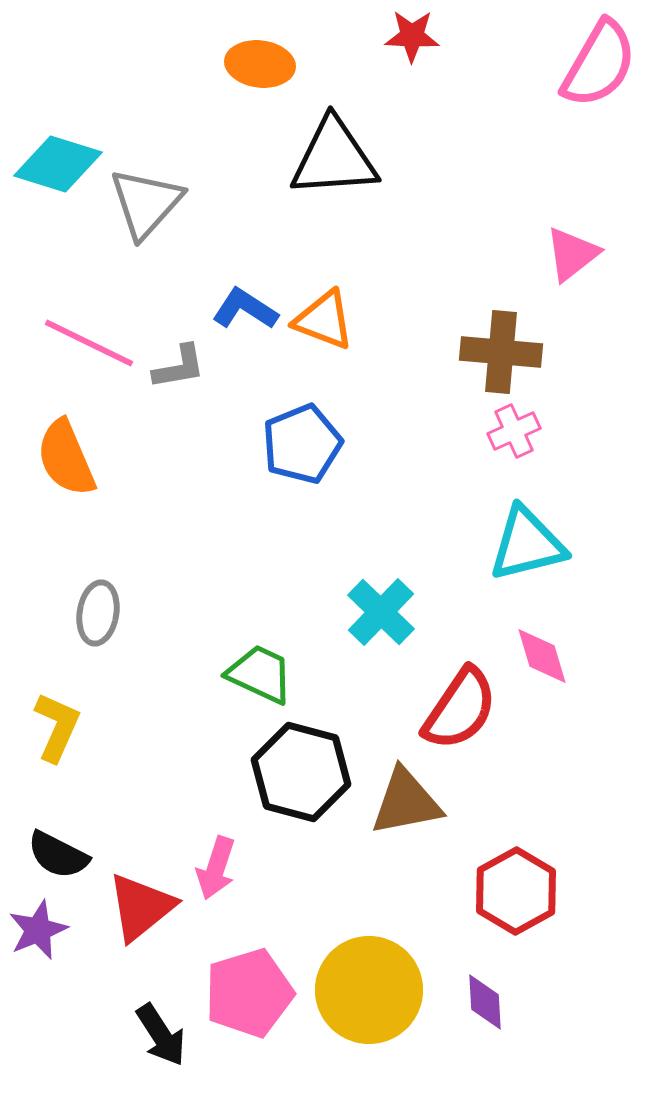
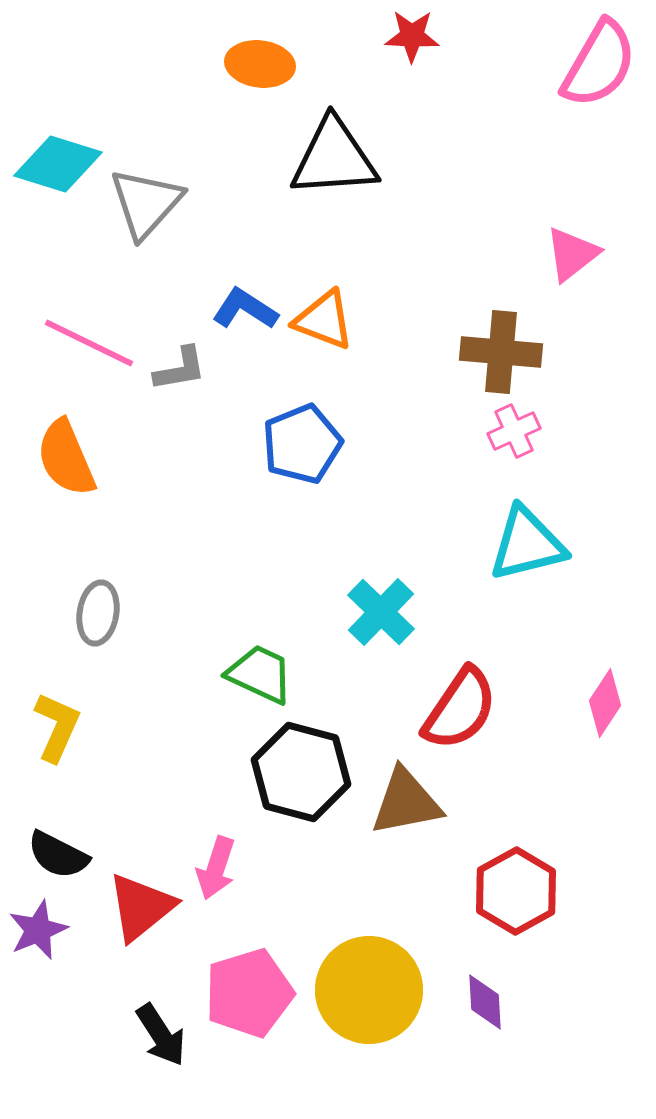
gray L-shape: moved 1 px right, 2 px down
pink diamond: moved 63 px right, 47 px down; rotated 50 degrees clockwise
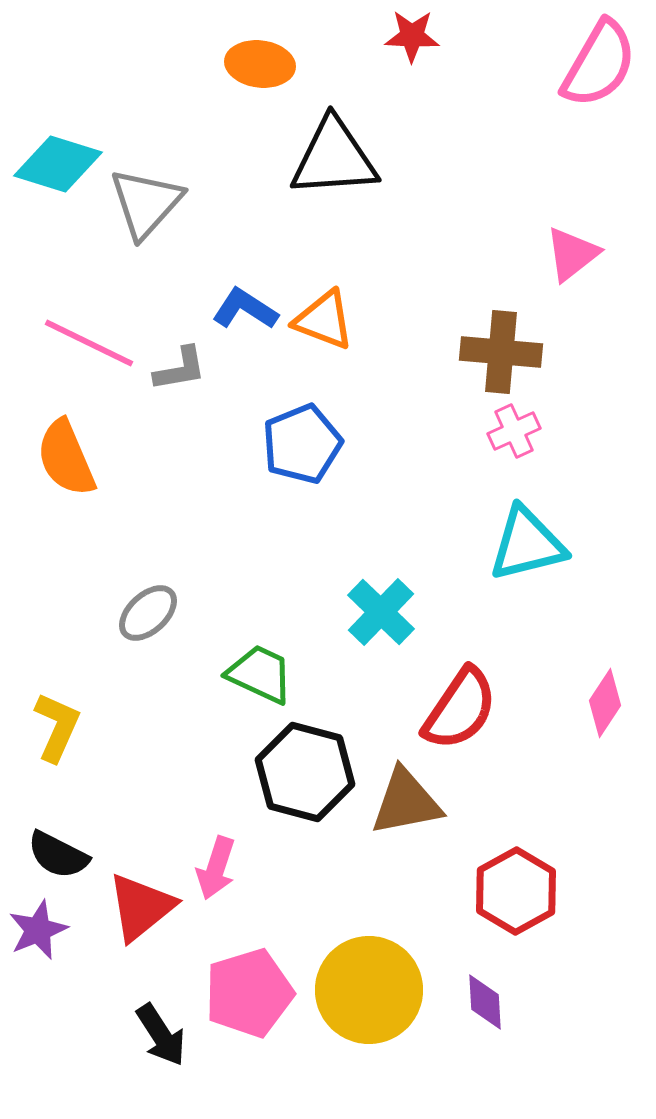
gray ellipse: moved 50 px right; rotated 38 degrees clockwise
black hexagon: moved 4 px right
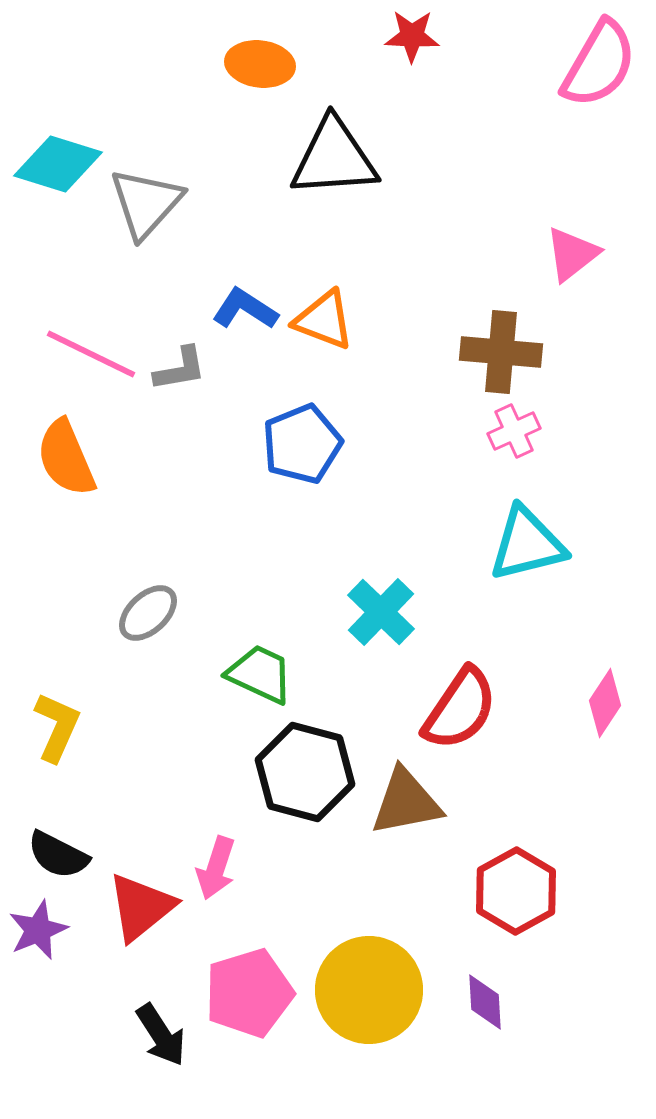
pink line: moved 2 px right, 11 px down
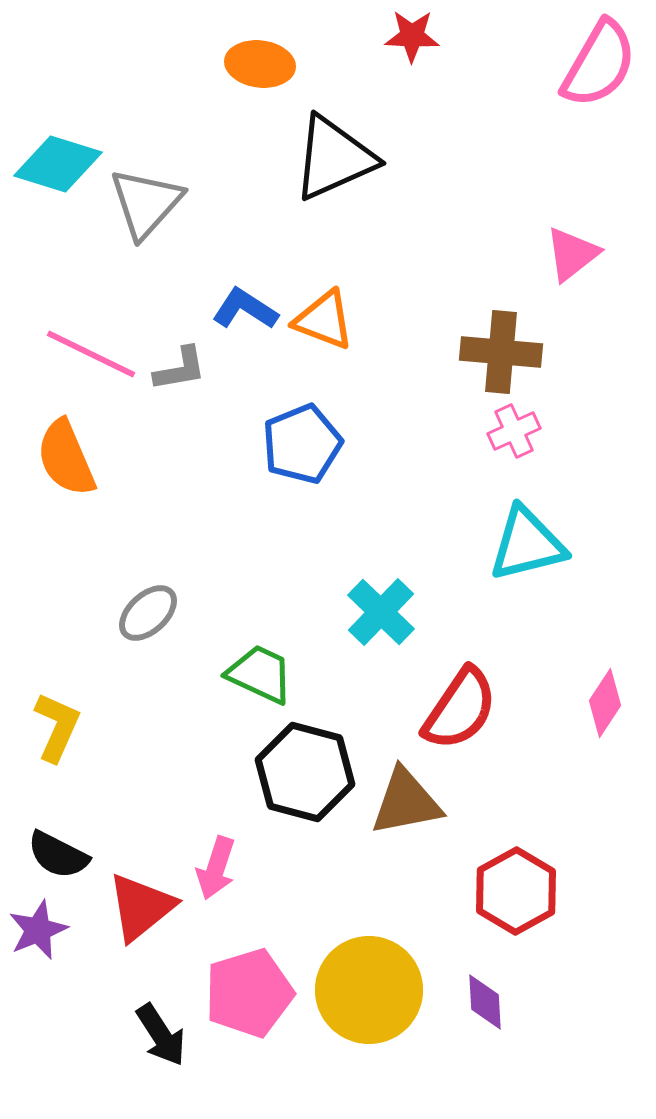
black triangle: rotated 20 degrees counterclockwise
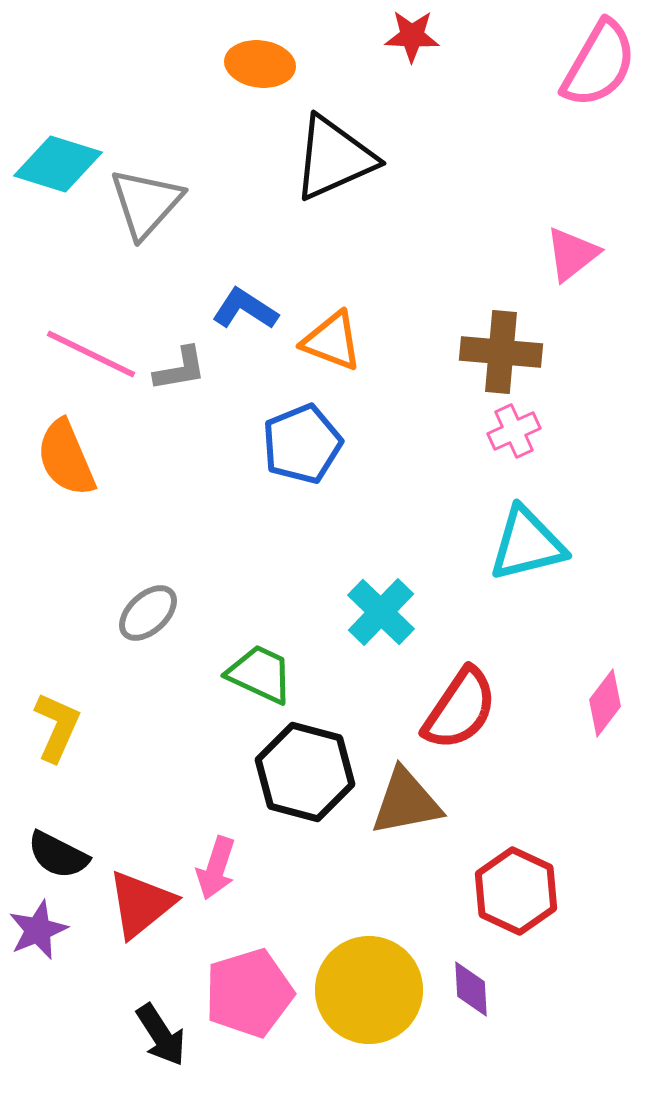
orange triangle: moved 8 px right, 21 px down
pink diamond: rotated 4 degrees clockwise
red hexagon: rotated 6 degrees counterclockwise
red triangle: moved 3 px up
purple diamond: moved 14 px left, 13 px up
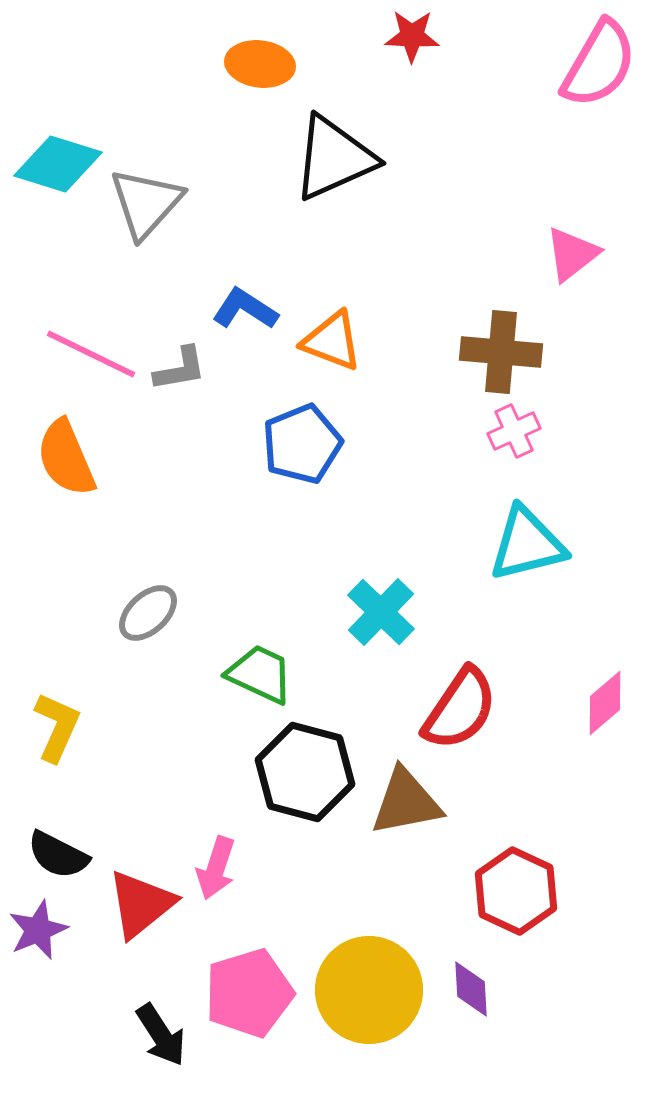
pink diamond: rotated 12 degrees clockwise
